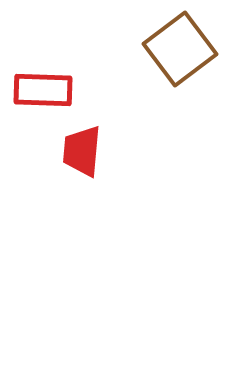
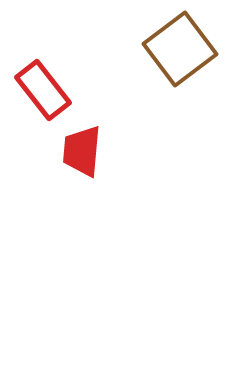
red rectangle: rotated 50 degrees clockwise
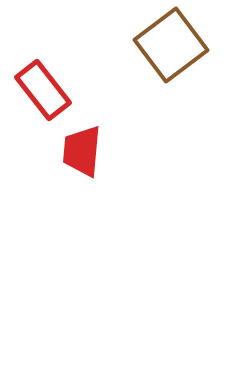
brown square: moved 9 px left, 4 px up
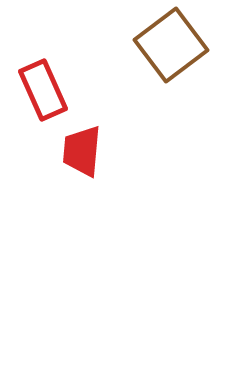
red rectangle: rotated 14 degrees clockwise
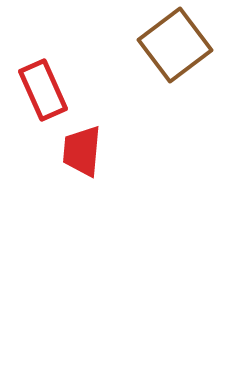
brown square: moved 4 px right
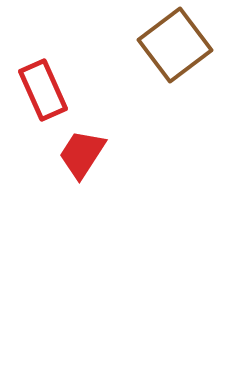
red trapezoid: moved 3 px down; rotated 28 degrees clockwise
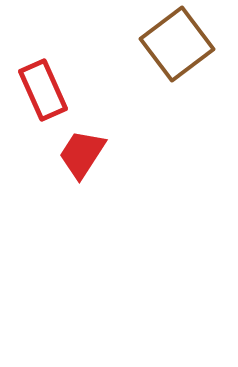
brown square: moved 2 px right, 1 px up
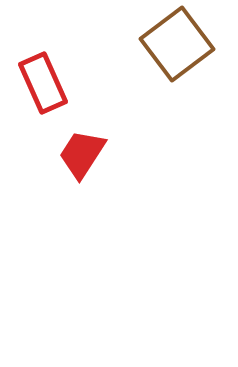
red rectangle: moved 7 px up
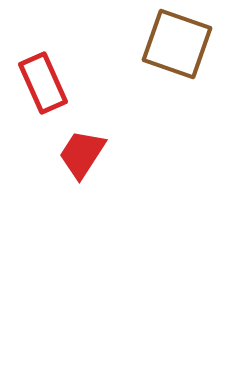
brown square: rotated 34 degrees counterclockwise
